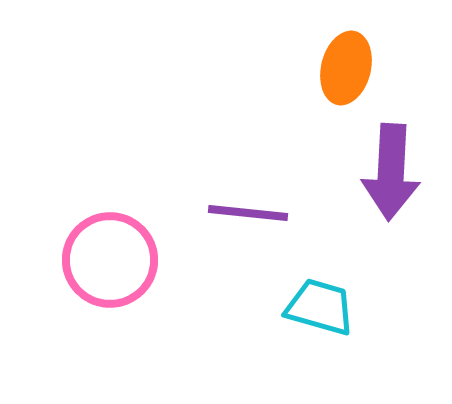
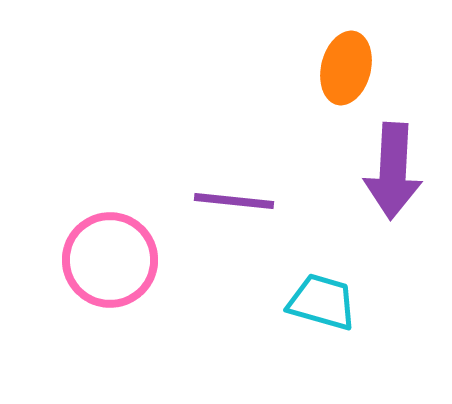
purple arrow: moved 2 px right, 1 px up
purple line: moved 14 px left, 12 px up
cyan trapezoid: moved 2 px right, 5 px up
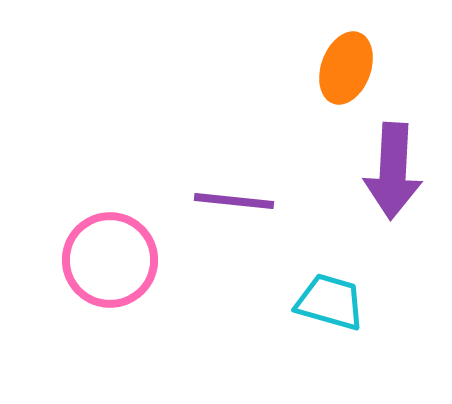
orange ellipse: rotated 6 degrees clockwise
cyan trapezoid: moved 8 px right
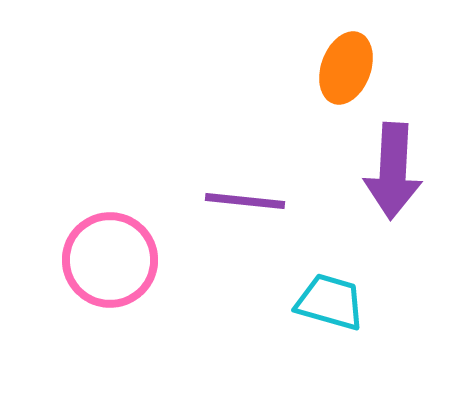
purple line: moved 11 px right
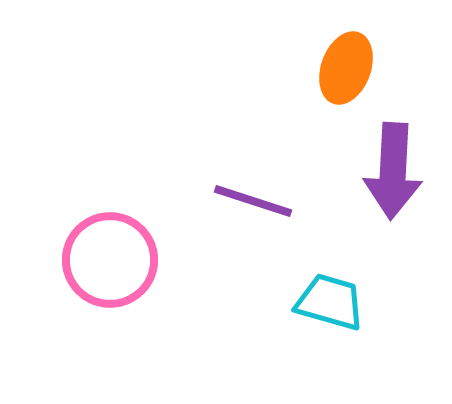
purple line: moved 8 px right; rotated 12 degrees clockwise
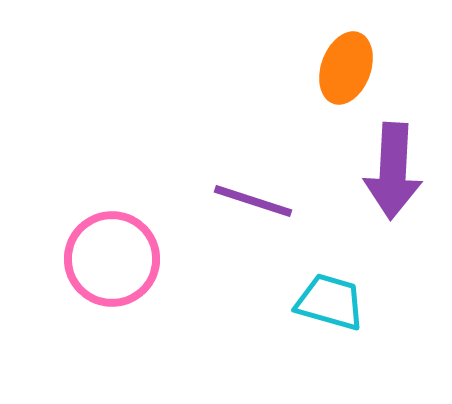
pink circle: moved 2 px right, 1 px up
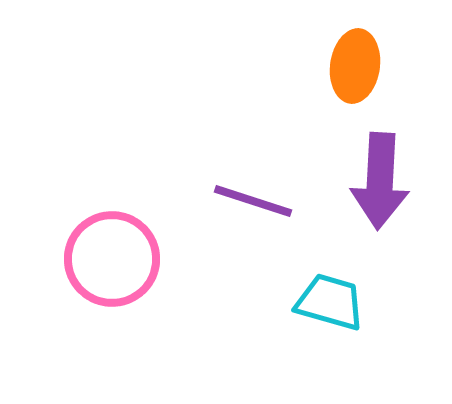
orange ellipse: moved 9 px right, 2 px up; rotated 12 degrees counterclockwise
purple arrow: moved 13 px left, 10 px down
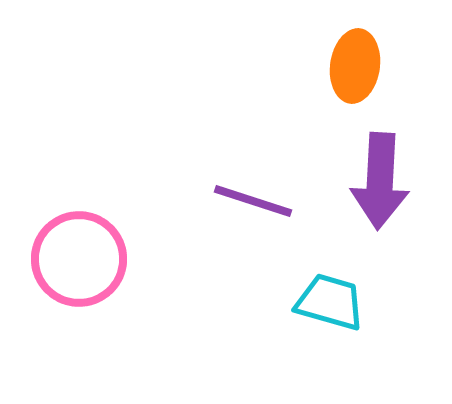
pink circle: moved 33 px left
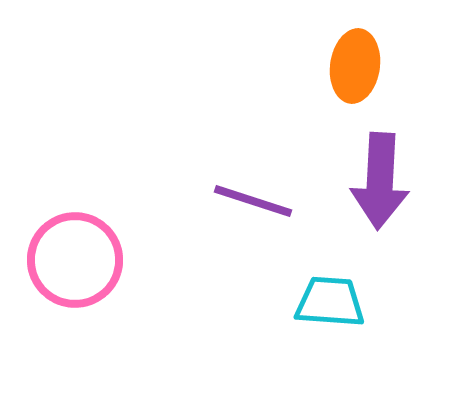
pink circle: moved 4 px left, 1 px down
cyan trapezoid: rotated 12 degrees counterclockwise
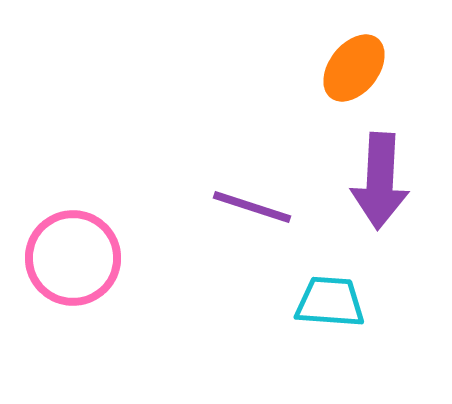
orange ellipse: moved 1 px left, 2 px down; rotated 30 degrees clockwise
purple line: moved 1 px left, 6 px down
pink circle: moved 2 px left, 2 px up
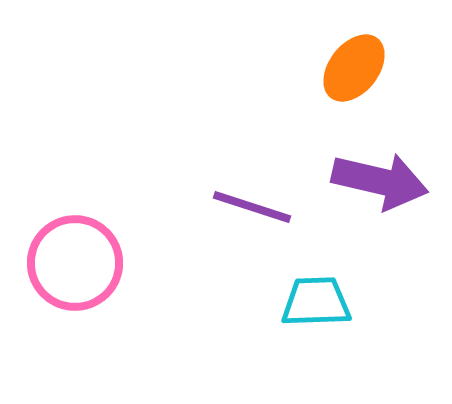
purple arrow: rotated 80 degrees counterclockwise
pink circle: moved 2 px right, 5 px down
cyan trapezoid: moved 14 px left; rotated 6 degrees counterclockwise
